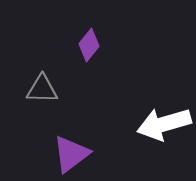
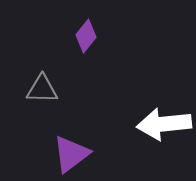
purple diamond: moved 3 px left, 9 px up
white arrow: rotated 10 degrees clockwise
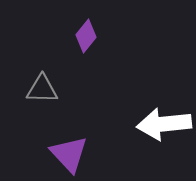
purple triangle: moved 2 px left; rotated 36 degrees counterclockwise
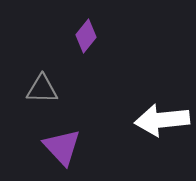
white arrow: moved 2 px left, 4 px up
purple triangle: moved 7 px left, 7 px up
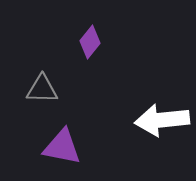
purple diamond: moved 4 px right, 6 px down
purple triangle: rotated 36 degrees counterclockwise
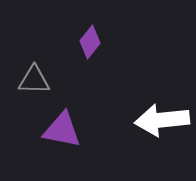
gray triangle: moved 8 px left, 9 px up
purple triangle: moved 17 px up
